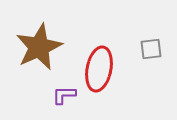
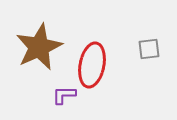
gray square: moved 2 px left
red ellipse: moved 7 px left, 4 px up
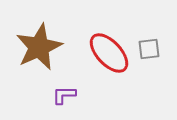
red ellipse: moved 17 px right, 12 px up; rotated 54 degrees counterclockwise
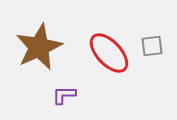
gray square: moved 3 px right, 3 px up
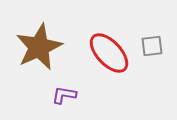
purple L-shape: rotated 10 degrees clockwise
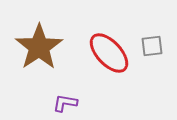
brown star: rotated 9 degrees counterclockwise
purple L-shape: moved 1 px right, 8 px down
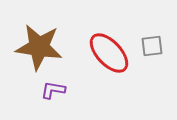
brown star: rotated 30 degrees counterclockwise
purple L-shape: moved 12 px left, 13 px up
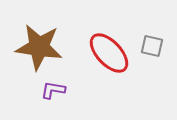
gray square: rotated 20 degrees clockwise
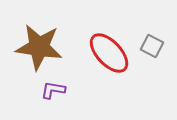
gray square: rotated 15 degrees clockwise
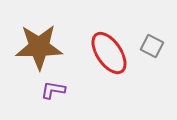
brown star: rotated 9 degrees counterclockwise
red ellipse: rotated 9 degrees clockwise
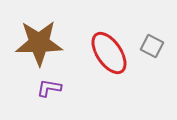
brown star: moved 4 px up
purple L-shape: moved 4 px left, 2 px up
